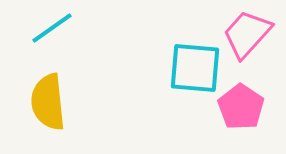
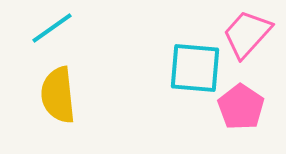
yellow semicircle: moved 10 px right, 7 px up
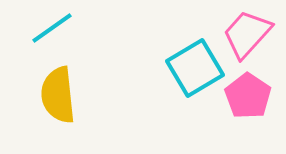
cyan square: rotated 36 degrees counterclockwise
pink pentagon: moved 7 px right, 11 px up
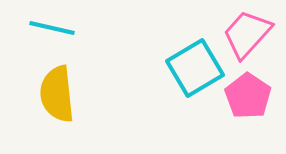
cyan line: rotated 48 degrees clockwise
yellow semicircle: moved 1 px left, 1 px up
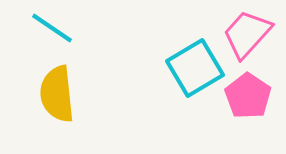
cyan line: rotated 21 degrees clockwise
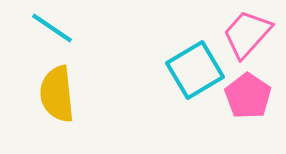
cyan square: moved 2 px down
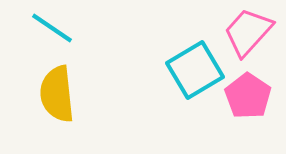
pink trapezoid: moved 1 px right, 2 px up
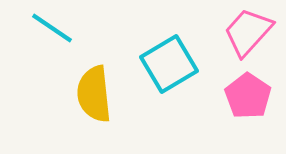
cyan square: moved 26 px left, 6 px up
yellow semicircle: moved 37 px right
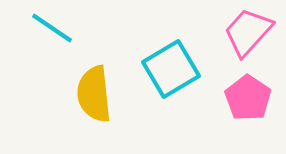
cyan square: moved 2 px right, 5 px down
pink pentagon: moved 2 px down
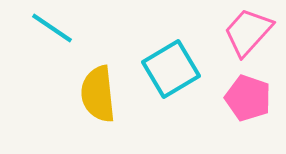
yellow semicircle: moved 4 px right
pink pentagon: rotated 15 degrees counterclockwise
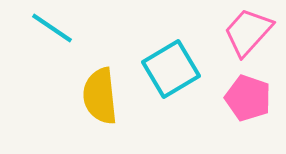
yellow semicircle: moved 2 px right, 2 px down
